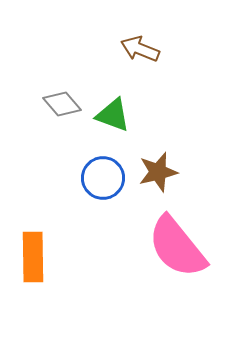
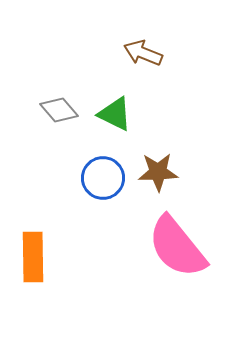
brown arrow: moved 3 px right, 4 px down
gray diamond: moved 3 px left, 6 px down
green triangle: moved 2 px right, 1 px up; rotated 6 degrees clockwise
brown star: rotated 12 degrees clockwise
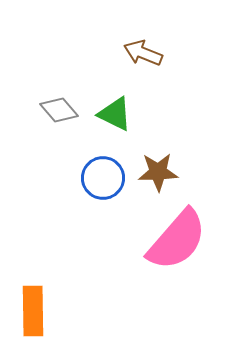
pink semicircle: moved 7 px up; rotated 100 degrees counterclockwise
orange rectangle: moved 54 px down
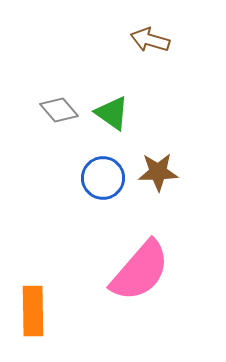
brown arrow: moved 7 px right, 13 px up; rotated 6 degrees counterclockwise
green triangle: moved 3 px left, 1 px up; rotated 9 degrees clockwise
pink semicircle: moved 37 px left, 31 px down
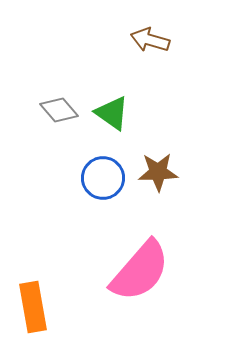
orange rectangle: moved 4 px up; rotated 9 degrees counterclockwise
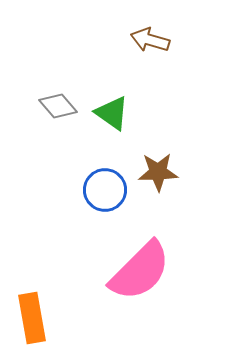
gray diamond: moved 1 px left, 4 px up
blue circle: moved 2 px right, 12 px down
pink semicircle: rotated 4 degrees clockwise
orange rectangle: moved 1 px left, 11 px down
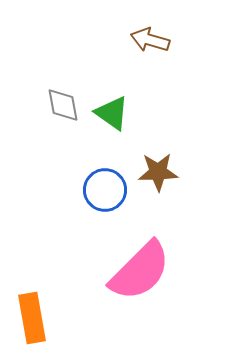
gray diamond: moved 5 px right, 1 px up; rotated 30 degrees clockwise
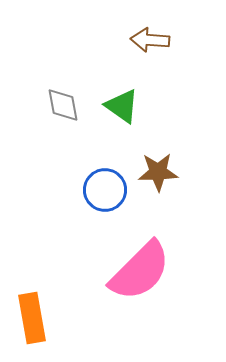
brown arrow: rotated 12 degrees counterclockwise
green triangle: moved 10 px right, 7 px up
